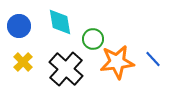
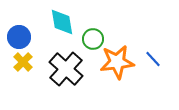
cyan diamond: moved 2 px right
blue circle: moved 11 px down
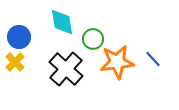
yellow cross: moved 8 px left
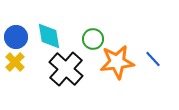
cyan diamond: moved 13 px left, 14 px down
blue circle: moved 3 px left
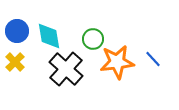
blue circle: moved 1 px right, 6 px up
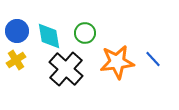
green circle: moved 8 px left, 6 px up
yellow cross: moved 1 px right, 2 px up; rotated 12 degrees clockwise
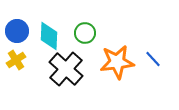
cyan diamond: rotated 12 degrees clockwise
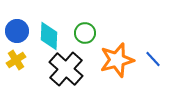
orange star: moved 2 px up; rotated 8 degrees counterclockwise
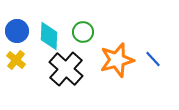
green circle: moved 2 px left, 1 px up
yellow cross: rotated 18 degrees counterclockwise
